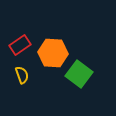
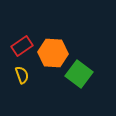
red rectangle: moved 2 px right, 1 px down
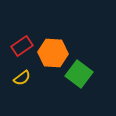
yellow semicircle: moved 3 px down; rotated 72 degrees clockwise
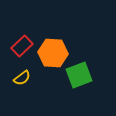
red rectangle: rotated 10 degrees counterclockwise
green square: moved 1 px down; rotated 32 degrees clockwise
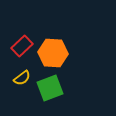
green square: moved 29 px left, 13 px down
